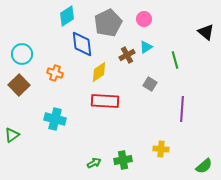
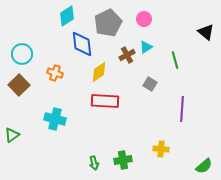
green arrow: rotated 104 degrees clockwise
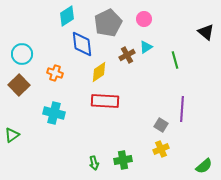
gray square: moved 11 px right, 41 px down
cyan cross: moved 1 px left, 6 px up
yellow cross: rotated 28 degrees counterclockwise
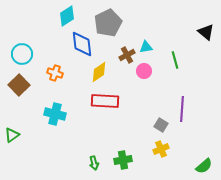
pink circle: moved 52 px down
cyan triangle: rotated 24 degrees clockwise
cyan cross: moved 1 px right, 1 px down
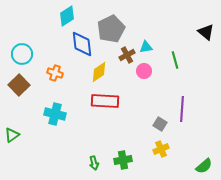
gray pentagon: moved 3 px right, 6 px down
gray square: moved 1 px left, 1 px up
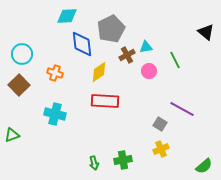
cyan diamond: rotated 30 degrees clockwise
green line: rotated 12 degrees counterclockwise
pink circle: moved 5 px right
purple line: rotated 65 degrees counterclockwise
green triangle: rotated 14 degrees clockwise
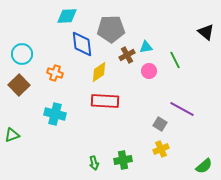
gray pentagon: rotated 24 degrees clockwise
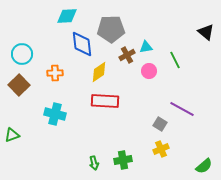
orange cross: rotated 21 degrees counterclockwise
